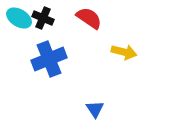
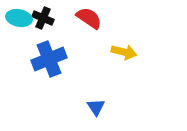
cyan ellipse: rotated 20 degrees counterclockwise
blue triangle: moved 1 px right, 2 px up
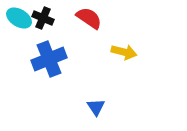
cyan ellipse: rotated 20 degrees clockwise
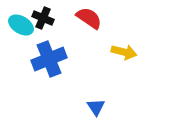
cyan ellipse: moved 2 px right, 7 px down
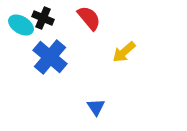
red semicircle: rotated 16 degrees clockwise
yellow arrow: rotated 125 degrees clockwise
blue cross: moved 1 px right, 2 px up; rotated 28 degrees counterclockwise
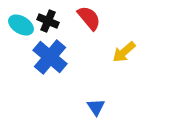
black cross: moved 5 px right, 3 px down
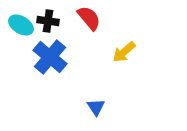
black cross: rotated 15 degrees counterclockwise
